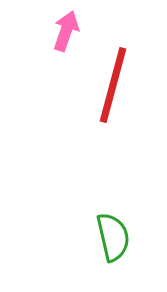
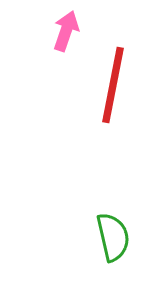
red line: rotated 4 degrees counterclockwise
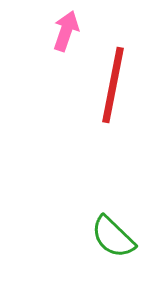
green semicircle: rotated 147 degrees clockwise
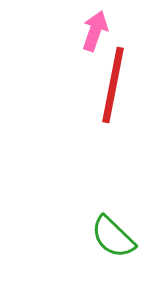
pink arrow: moved 29 px right
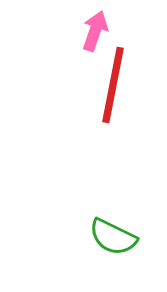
green semicircle: rotated 18 degrees counterclockwise
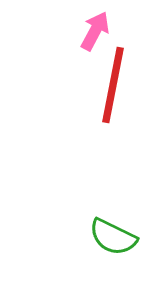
pink arrow: rotated 9 degrees clockwise
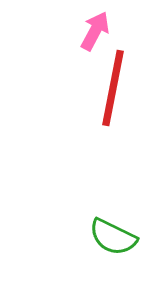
red line: moved 3 px down
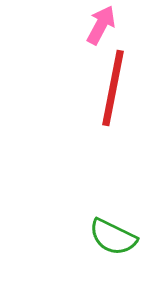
pink arrow: moved 6 px right, 6 px up
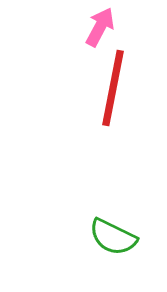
pink arrow: moved 1 px left, 2 px down
